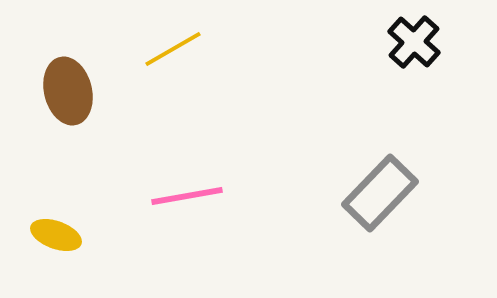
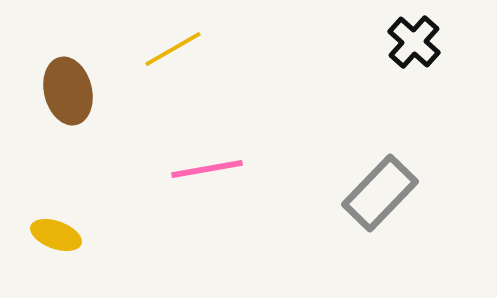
pink line: moved 20 px right, 27 px up
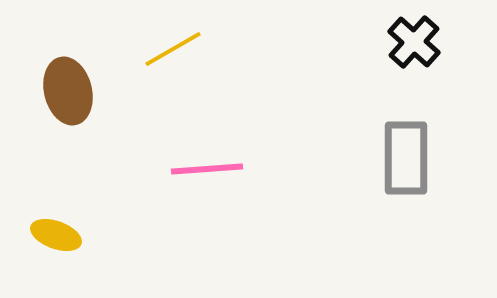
pink line: rotated 6 degrees clockwise
gray rectangle: moved 26 px right, 35 px up; rotated 44 degrees counterclockwise
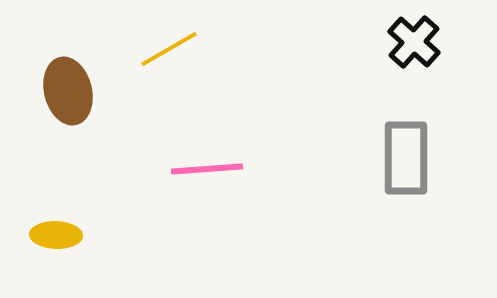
yellow line: moved 4 px left
yellow ellipse: rotated 18 degrees counterclockwise
